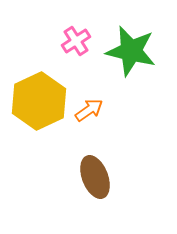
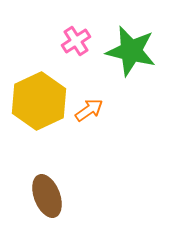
brown ellipse: moved 48 px left, 19 px down
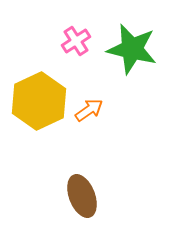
green star: moved 1 px right, 2 px up
brown ellipse: moved 35 px right
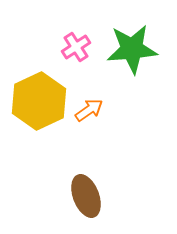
pink cross: moved 6 px down
green star: rotated 18 degrees counterclockwise
brown ellipse: moved 4 px right
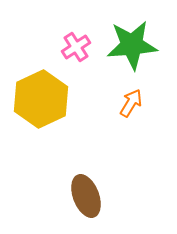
green star: moved 4 px up
yellow hexagon: moved 2 px right, 2 px up
orange arrow: moved 42 px right, 7 px up; rotated 24 degrees counterclockwise
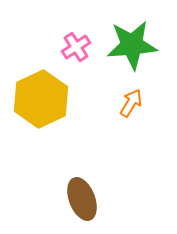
brown ellipse: moved 4 px left, 3 px down
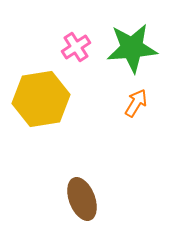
green star: moved 3 px down
yellow hexagon: rotated 16 degrees clockwise
orange arrow: moved 5 px right
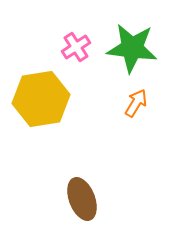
green star: rotated 12 degrees clockwise
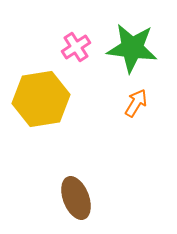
brown ellipse: moved 6 px left, 1 px up
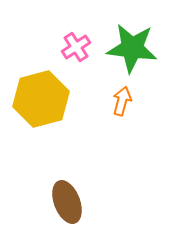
yellow hexagon: rotated 6 degrees counterclockwise
orange arrow: moved 14 px left, 2 px up; rotated 16 degrees counterclockwise
brown ellipse: moved 9 px left, 4 px down
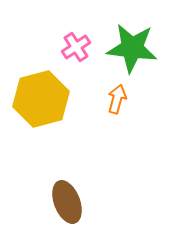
orange arrow: moved 5 px left, 2 px up
